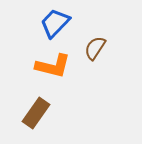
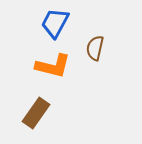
blue trapezoid: rotated 16 degrees counterclockwise
brown semicircle: rotated 20 degrees counterclockwise
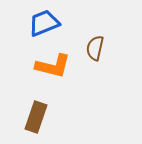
blue trapezoid: moved 11 px left; rotated 40 degrees clockwise
brown rectangle: moved 4 px down; rotated 16 degrees counterclockwise
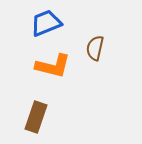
blue trapezoid: moved 2 px right
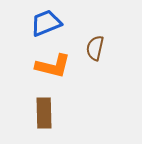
brown rectangle: moved 8 px right, 4 px up; rotated 20 degrees counterclockwise
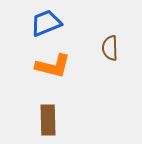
brown semicircle: moved 15 px right; rotated 15 degrees counterclockwise
brown rectangle: moved 4 px right, 7 px down
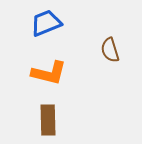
brown semicircle: moved 2 px down; rotated 15 degrees counterclockwise
orange L-shape: moved 4 px left, 7 px down
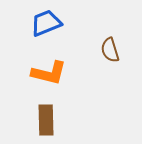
brown rectangle: moved 2 px left
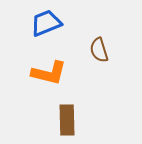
brown semicircle: moved 11 px left
brown rectangle: moved 21 px right
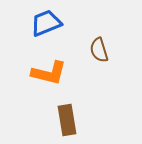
brown rectangle: rotated 8 degrees counterclockwise
